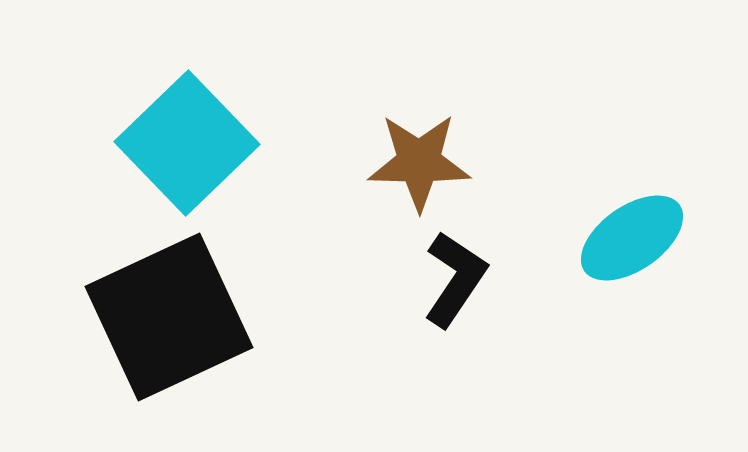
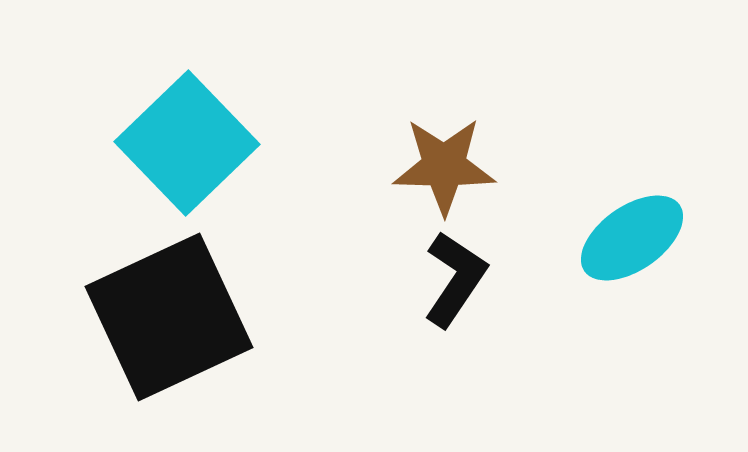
brown star: moved 25 px right, 4 px down
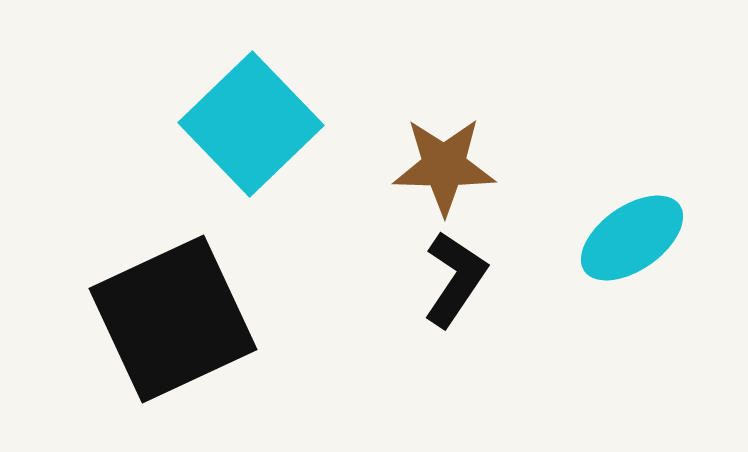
cyan square: moved 64 px right, 19 px up
black square: moved 4 px right, 2 px down
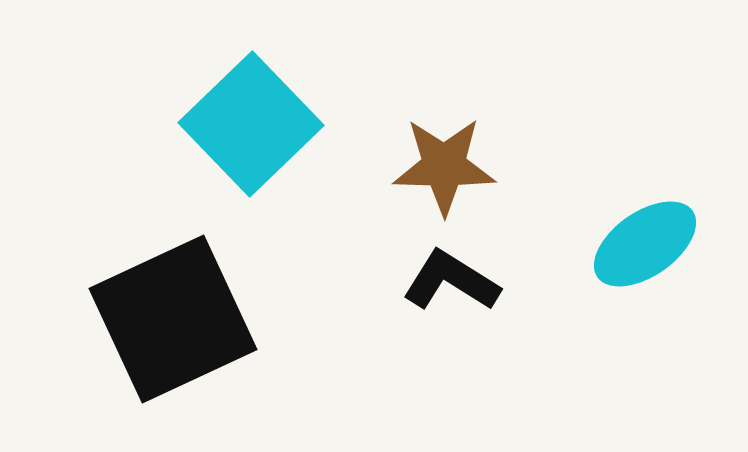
cyan ellipse: moved 13 px right, 6 px down
black L-shape: moved 4 px left, 2 px down; rotated 92 degrees counterclockwise
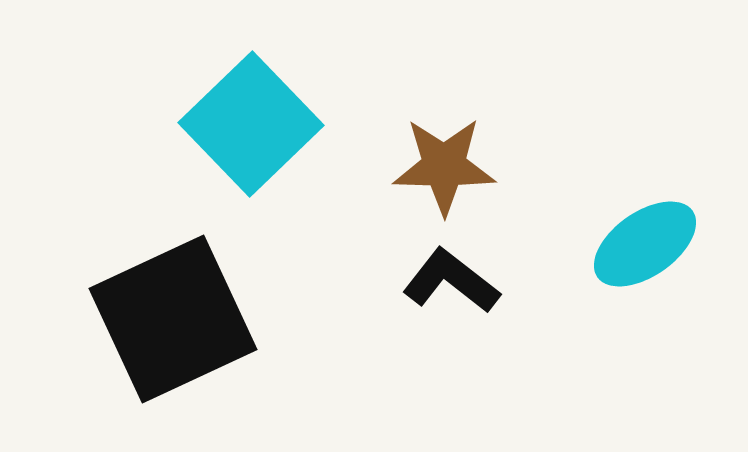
black L-shape: rotated 6 degrees clockwise
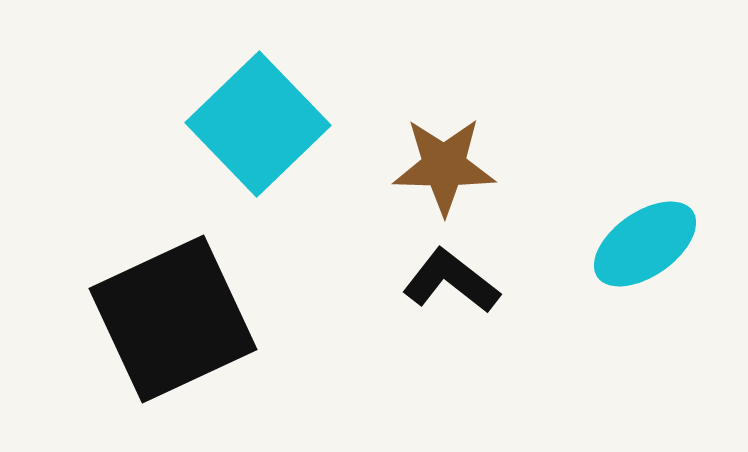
cyan square: moved 7 px right
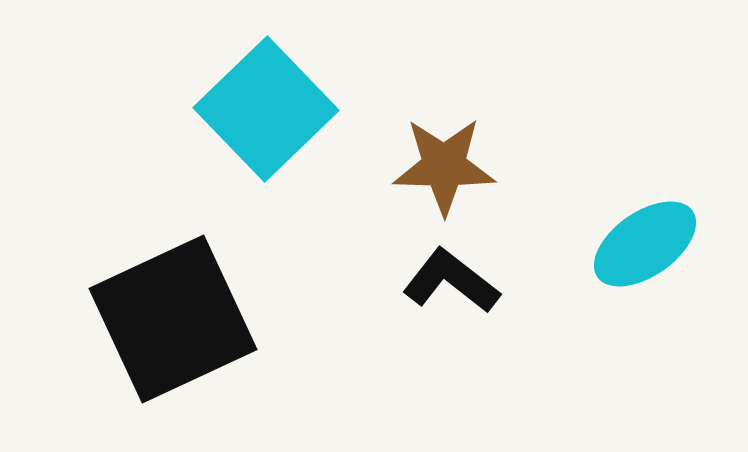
cyan square: moved 8 px right, 15 px up
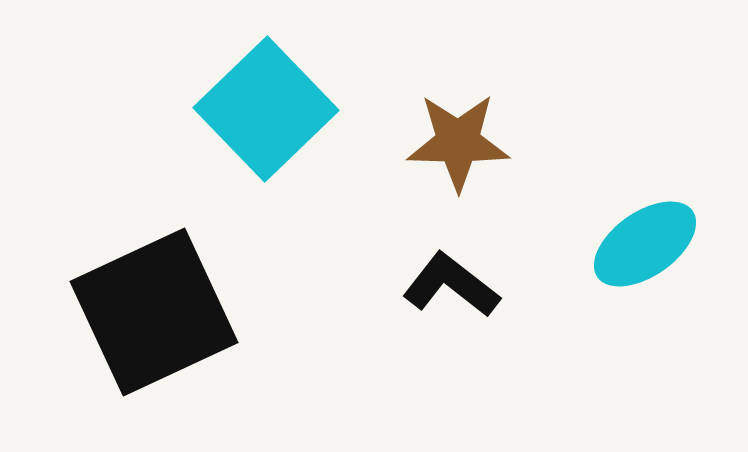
brown star: moved 14 px right, 24 px up
black L-shape: moved 4 px down
black square: moved 19 px left, 7 px up
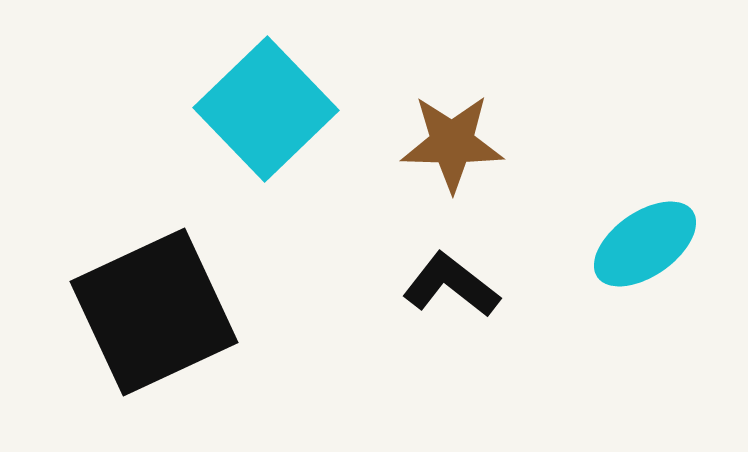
brown star: moved 6 px left, 1 px down
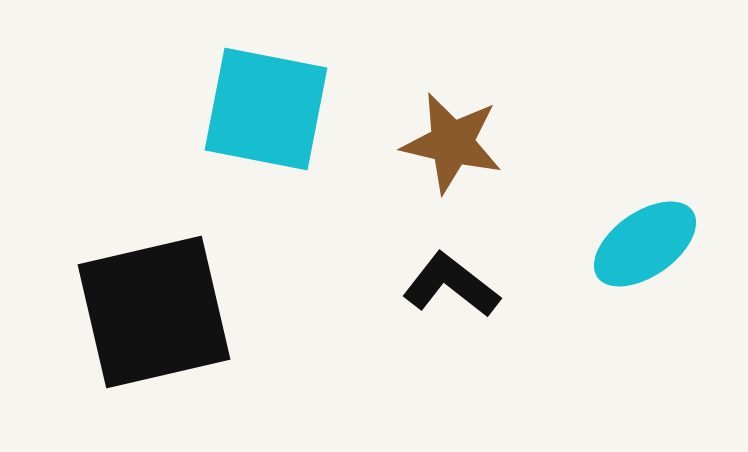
cyan square: rotated 35 degrees counterclockwise
brown star: rotated 12 degrees clockwise
black square: rotated 12 degrees clockwise
